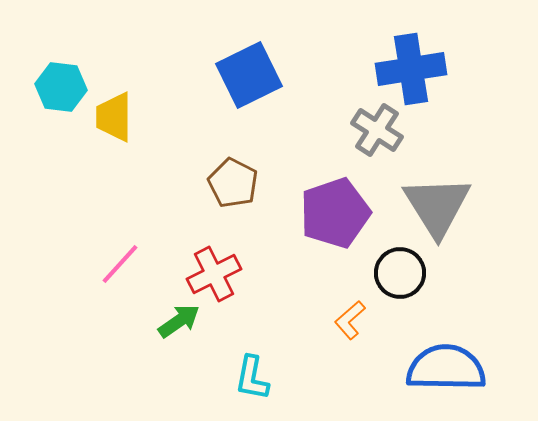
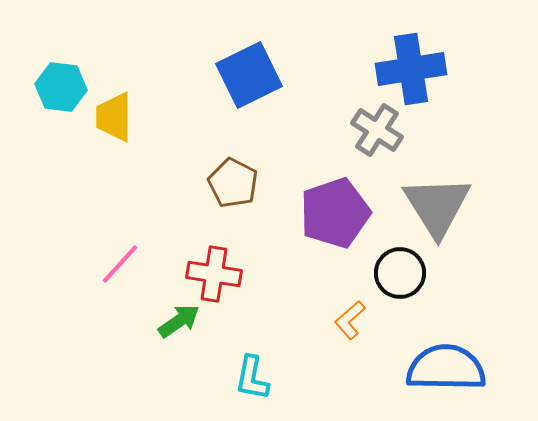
red cross: rotated 36 degrees clockwise
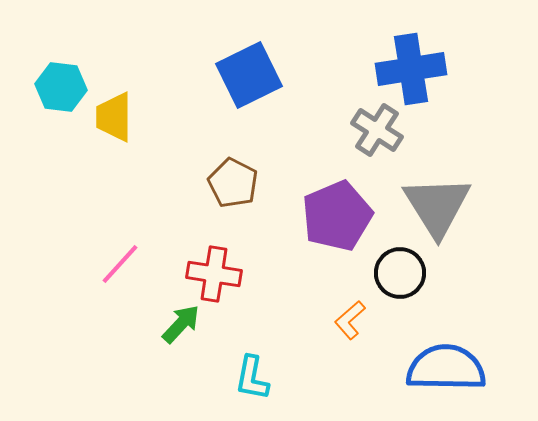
purple pentagon: moved 2 px right, 3 px down; rotated 4 degrees counterclockwise
green arrow: moved 2 px right, 3 px down; rotated 12 degrees counterclockwise
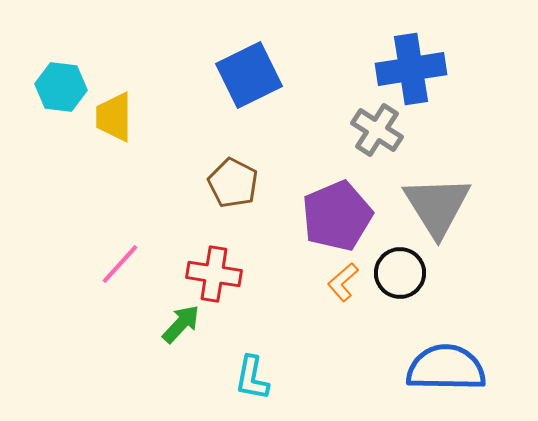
orange L-shape: moved 7 px left, 38 px up
